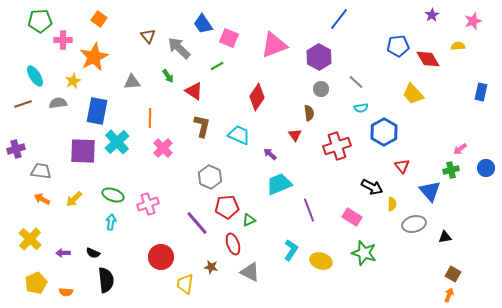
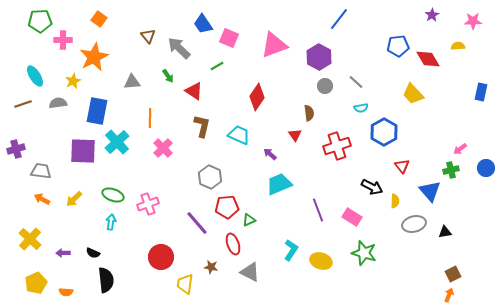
pink star at (473, 21): rotated 18 degrees clockwise
gray circle at (321, 89): moved 4 px right, 3 px up
yellow semicircle at (392, 204): moved 3 px right, 3 px up
purple line at (309, 210): moved 9 px right
black triangle at (445, 237): moved 5 px up
brown square at (453, 274): rotated 35 degrees clockwise
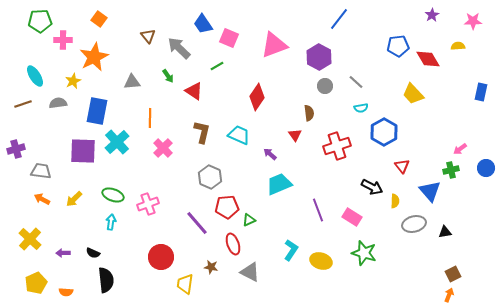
brown L-shape at (202, 126): moved 6 px down
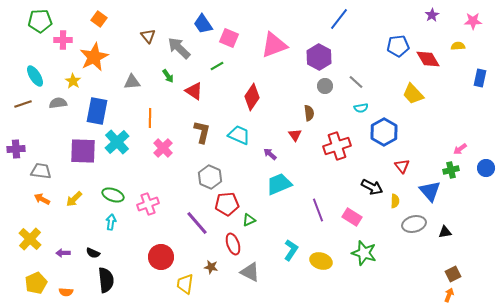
yellow star at (73, 81): rotated 14 degrees counterclockwise
blue rectangle at (481, 92): moved 1 px left, 14 px up
red diamond at (257, 97): moved 5 px left
purple cross at (16, 149): rotated 12 degrees clockwise
red pentagon at (227, 207): moved 3 px up
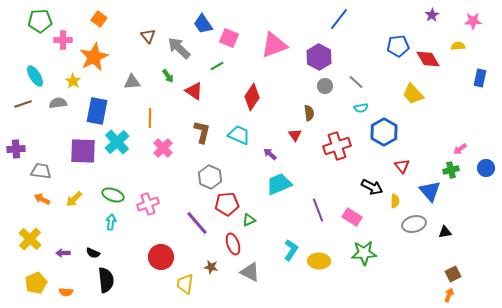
green star at (364, 253): rotated 20 degrees counterclockwise
yellow ellipse at (321, 261): moved 2 px left; rotated 15 degrees counterclockwise
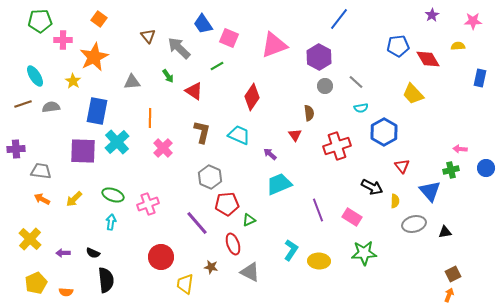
gray semicircle at (58, 103): moved 7 px left, 4 px down
pink arrow at (460, 149): rotated 40 degrees clockwise
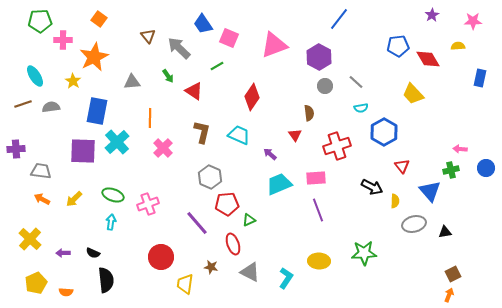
pink rectangle at (352, 217): moved 36 px left, 39 px up; rotated 36 degrees counterclockwise
cyan L-shape at (291, 250): moved 5 px left, 28 px down
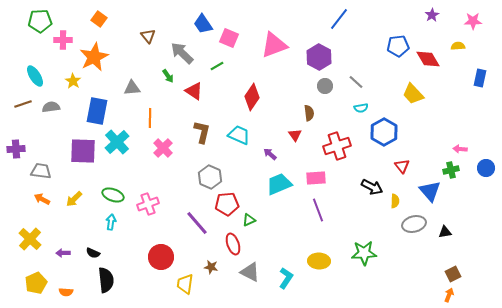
gray arrow at (179, 48): moved 3 px right, 5 px down
gray triangle at (132, 82): moved 6 px down
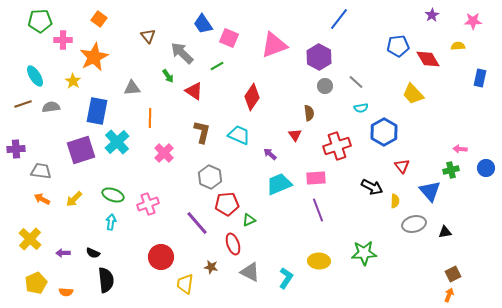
pink cross at (163, 148): moved 1 px right, 5 px down
purple square at (83, 151): moved 2 px left, 1 px up; rotated 20 degrees counterclockwise
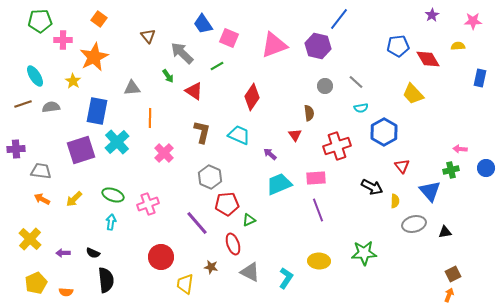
purple hexagon at (319, 57): moved 1 px left, 11 px up; rotated 15 degrees counterclockwise
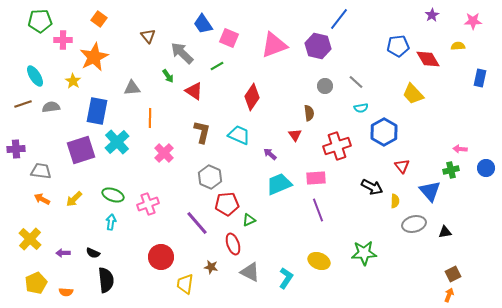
yellow ellipse at (319, 261): rotated 20 degrees clockwise
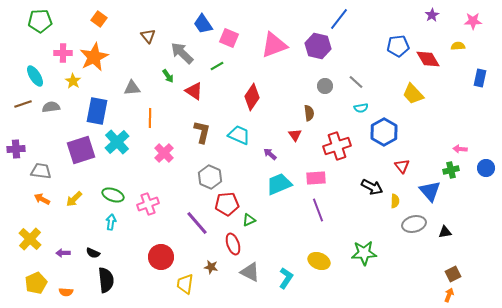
pink cross at (63, 40): moved 13 px down
